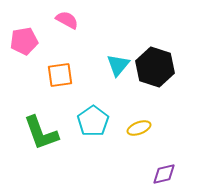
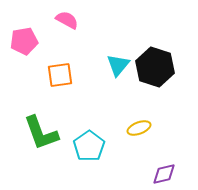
cyan pentagon: moved 4 px left, 25 px down
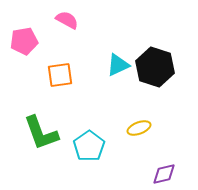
cyan triangle: rotated 25 degrees clockwise
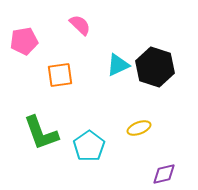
pink semicircle: moved 13 px right, 5 px down; rotated 15 degrees clockwise
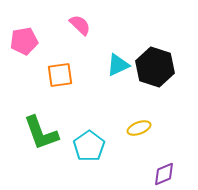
purple diamond: rotated 10 degrees counterclockwise
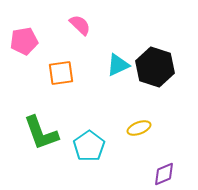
orange square: moved 1 px right, 2 px up
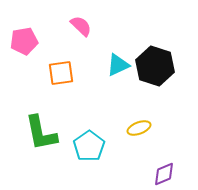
pink semicircle: moved 1 px right, 1 px down
black hexagon: moved 1 px up
green L-shape: rotated 9 degrees clockwise
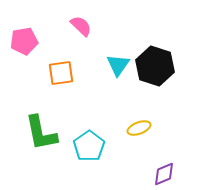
cyan triangle: rotated 30 degrees counterclockwise
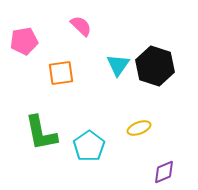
purple diamond: moved 2 px up
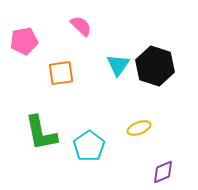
purple diamond: moved 1 px left
